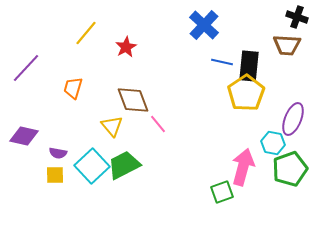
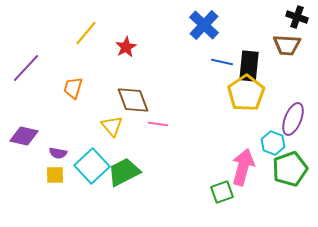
pink line: rotated 42 degrees counterclockwise
cyan hexagon: rotated 10 degrees clockwise
green trapezoid: moved 7 px down
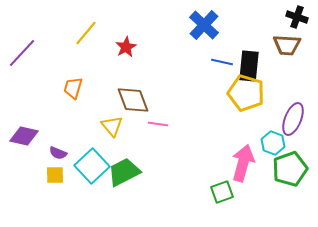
purple line: moved 4 px left, 15 px up
yellow pentagon: rotated 21 degrees counterclockwise
purple semicircle: rotated 12 degrees clockwise
pink arrow: moved 4 px up
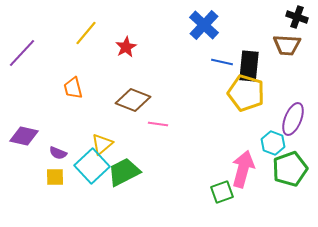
orange trapezoid: rotated 30 degrees counterclockwise
brown diamond: rotated 48 degrees counterclockwise
yellow triangle: moved 10 px left, 18 px down; rotated 30 degrees clockwise
pink arrow: moved 6 px down
yellow square: moved 2 px down
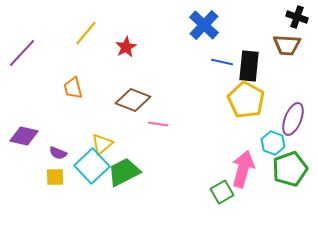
yellow pentagon: moved 7 px down; rotated 12 degrees clockwise
green square: rotated 10 degrees counterclockwise
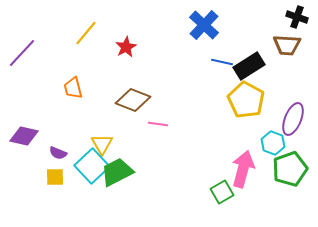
black rectangle: rotated 52 degrees clockwise
yellow triangle: rotated 20 degrees counterclockwise
green trapezoid: moved 7 px left
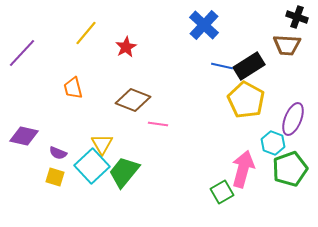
blue line: moved 4 px down
green trapezoid: moved 7 px right; rotated 24 degrees counterclockwise
yellow square: rotated 18 degrees clockwise
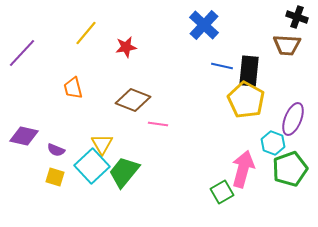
red star: rotated 20 degrees clockwise
black rectangle: moved 5 px down; rotated 52 degrees counterclockwise
purple semicircle: moved 2 px left, 3 px up
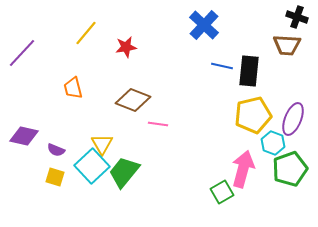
yellow pentagon: moved 7 px right, 15 px down; rotated 30 degrees clockwise
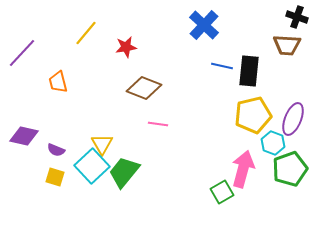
orange trapezoid: moved 15 px left, 6 px up
brown diamond: moved 11 px right, 12 px up
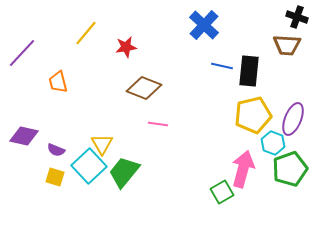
cyan square: moved 3 px left
